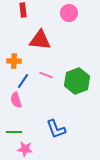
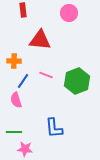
blue L-shape: moved 2 px left, 1 px up; rotated 15 degrees clockwise
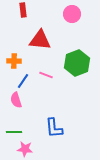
pink circle: moved 3 px right, 1 px down
green hexagon: moved 18 px up
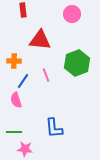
pink line: rotated 48 degrees clockwise
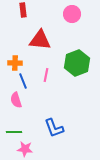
orange cross: moved 1 px right, 2 px down
pink line: rotated 32 degrees clockwise
blue line: rotated 56 degrees counterclockwise
blue L-shape: rotated 15 degrees counterclockwise
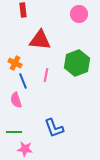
pink circle: moved 7 px right
orange cross: rotated 24 degrees clockwise
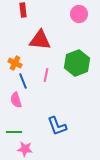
blue L-shape: moved 3 px right, 2 px up
